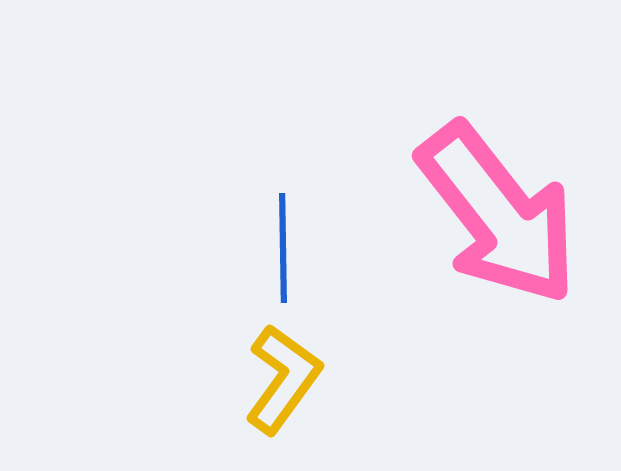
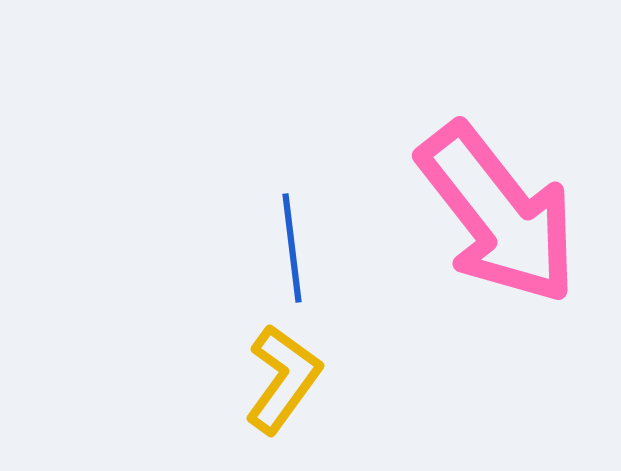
blue line: moved 9 px right; rotated 6 degrees counterclockwise
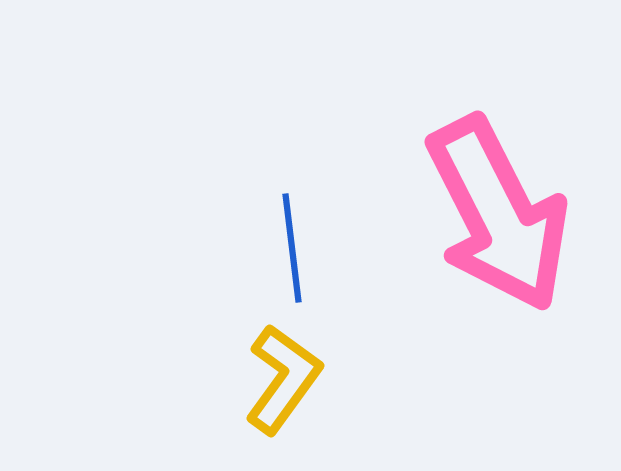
pink arrow: rotated 11 degrees clockwise
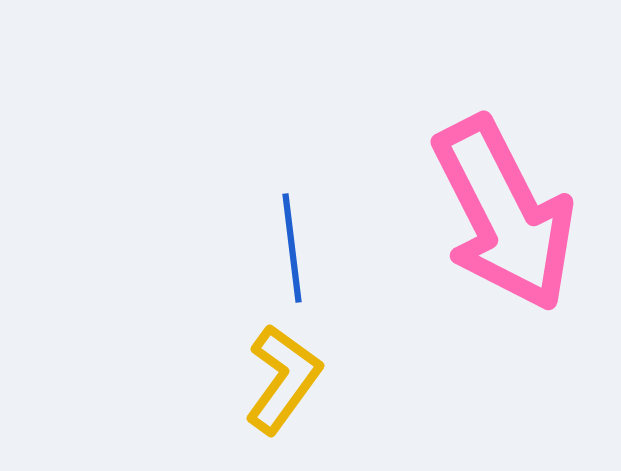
pink arrow: moved 6 px right
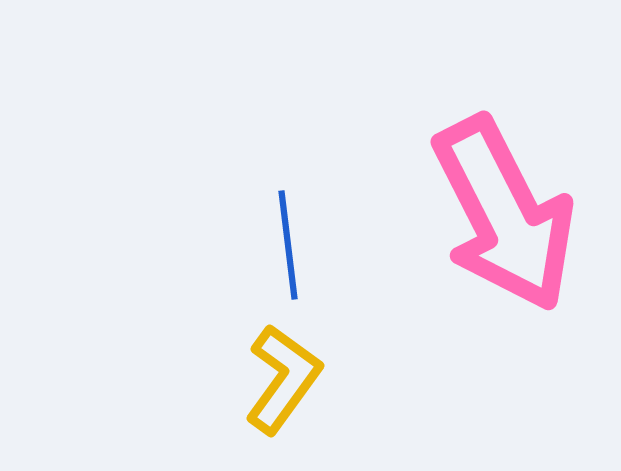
blue line: moved 4 px left, 3 px up
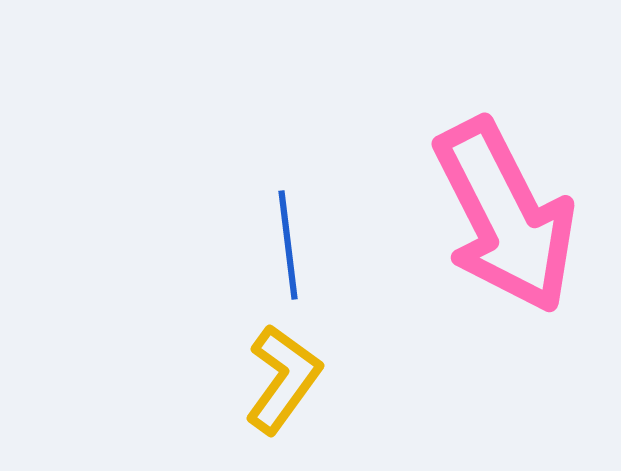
pink arrow: moved 1 px right, 2 px down
